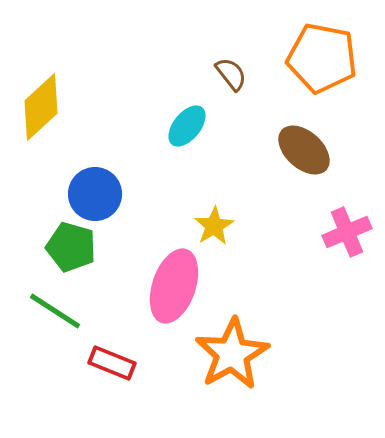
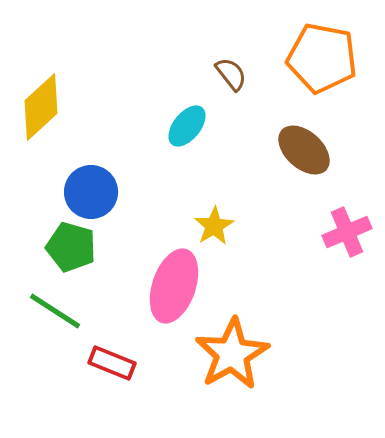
blue circle: moved 4 px left, 2 px up
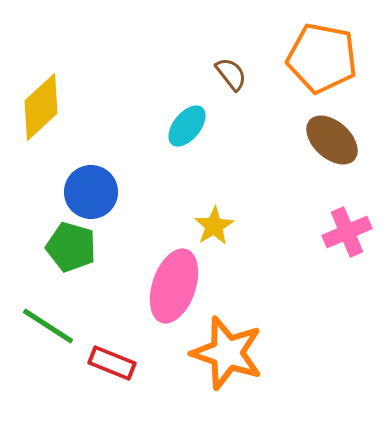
brown ellipse: moved 28 px right, 10 px up
green line: moved 7 px left, 15 px down
orange star: moved 5 px left, 1 px up; rotated 24 degrees counterclockwise
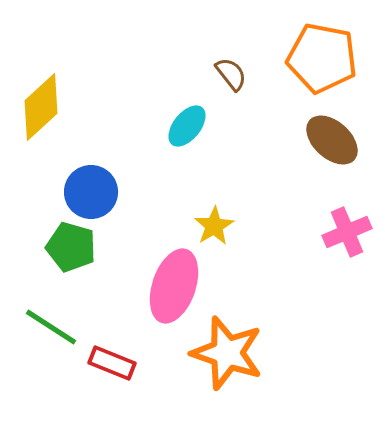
green line: moved 3 px right, 1 px down
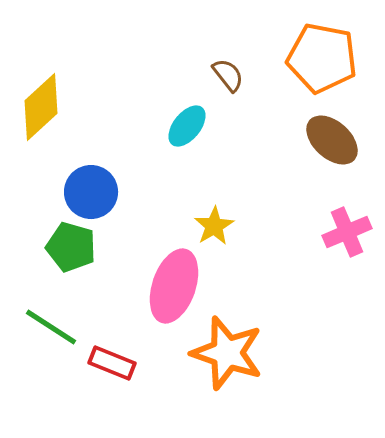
brown semicircle: moved 3 px left, 1 px down
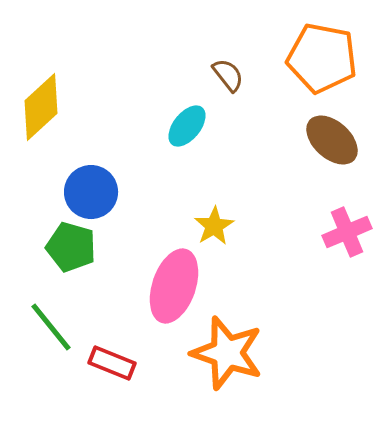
green line: rotated 18 degrees clockwise
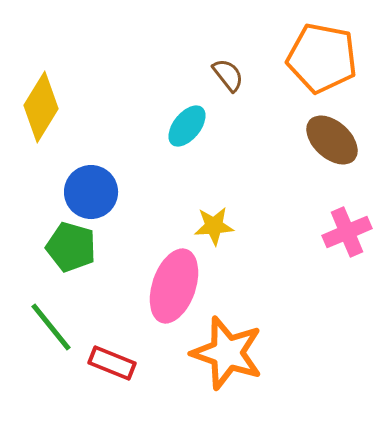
yellow diamond: rotated 16 degrees counterclockwise
yellow star: rotated 27 degrees clockwise
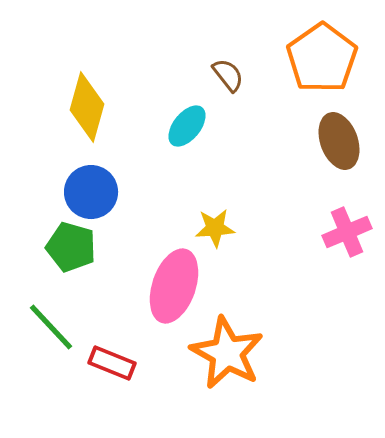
orange pentagon: rotated 26 degrees clockwise
yellow diamond: moved 46 px right; rotated 16 degrees counterclockwise
brown ellipse: moved 7 px right, 1 px down; rotated 28 degrees clockwise
yellow star: moved 1 px right, 2 px down
green line: rotated 4 degrees counterclockwise
orange star: rotated 10 degrees clockwise
